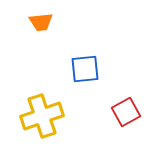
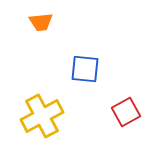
blue square: rotated 12 degrees clockwise
yellow cross: rotated 9 degrees counterclockwise
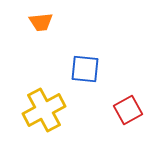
red square: moved 2 px right, 2 px up
yellow cross: moved 2 px right, 6 px up
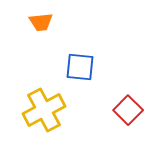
blue square: moved 5 px left, 2 px up
red square: rotated 16 degrees counterclockwise
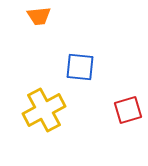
orange trapezoid: moved 2 px left, 6 px up
red square: rotated 28 degrees clockwise
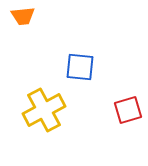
orange trapezoid: moved 16 px left
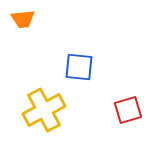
orange trapezoid: moved 3 px down
blue square: moved 1 px left
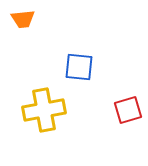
yellow cross: rotated 18 degrees clockwise
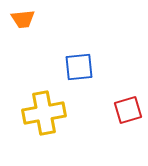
blue square: rotated 12 degrees counterclockwise
yellow cross: moved 3 px down
